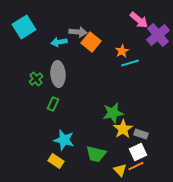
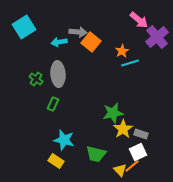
purple cross: moved 1 px left, 2 px down
green cross: rotated 16 degrees counterclockwise
orange line: moved 4 px left; rotated 14 degrees counterclockwise
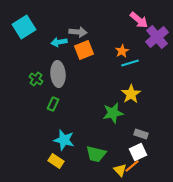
orange square: moved 7 px left, 8 px down; rotated 30 degrees clockwise
yellow star: moved 8 px right, 35 px up
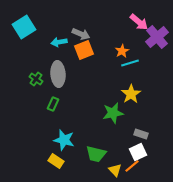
pink arrow: moved 2 px down
gray arrow: moved 3 px right, 2 px down; rotated 18 degrees clockwise
yellow triangle: moved 5 px left
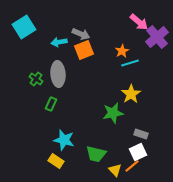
green rectangle: moved 2 px left
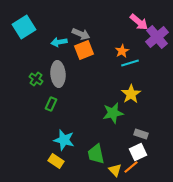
green trapezoid: rotated 65 degrees clockwise
orange line: moved 1 px left, 1 px down
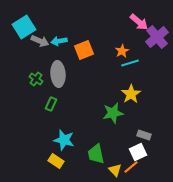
gray arrow: moved 41 px left, 7 px down
cyan arrow: moved 1 px up
gray rectangle: moved 3 px right, 1 px down
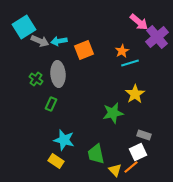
yellow star: moved 4 px right
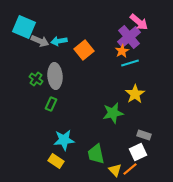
cyan square: rotated 35 degrees counterclockwise
purple cross: moved 28 px left
orange square: rotated 18 degrees counterclockwise
gray ellipse: moved 3 px left, 2 px down
cyan star: rotated 20 degrees counterclockwise
orange line: moved 1 px left, 2 px down
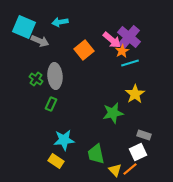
pink arrow: moved 27 px left, 18 px down
purple cross: rotated 10 degrees counterclockwise
cyan arrow: moved 1 px right, 19 px up
